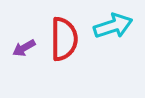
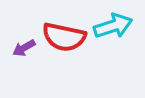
red semicircle: moved 2 px up; rotated 102 degrees clockwise
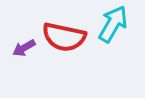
cyan arrow: moved 2 px up; rotated 42 degrees counterclockwise
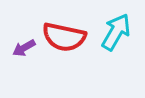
cyan arrow: moved 3 px right, 8 px down
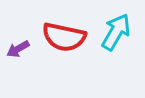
purple arrow: moved 6 px left, 1 px down
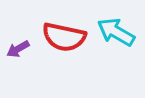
cyan arrow: rotated 90 degrees counterclockwise
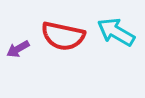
red semicircle: moved 1 px left, 1 px up
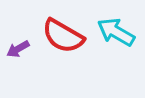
red semicircle: rotated 18 degrees clockwise
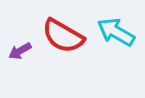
purple arrow: moved 2 px right, 2 px down
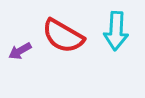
cyan arrow: moved 1 px up; rotated 117 degrees counterclockwise
